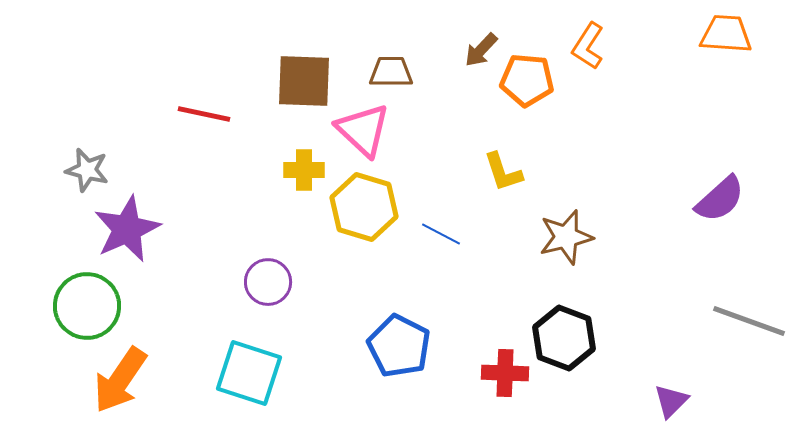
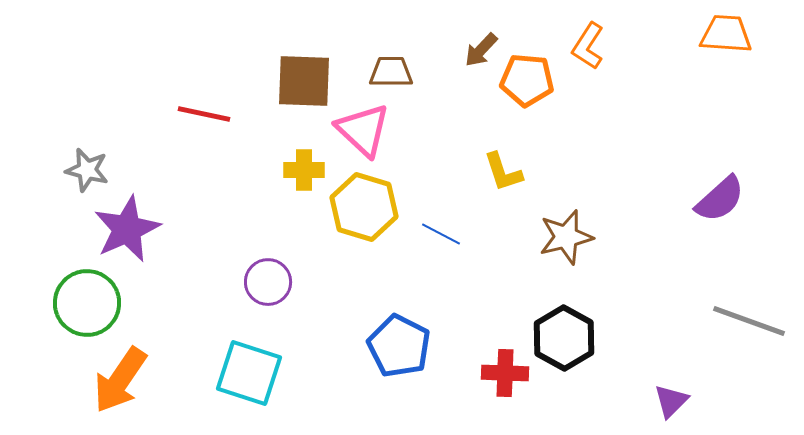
green circle: moved 3 px up
black hexagon: rotated 8 degrees clockwise
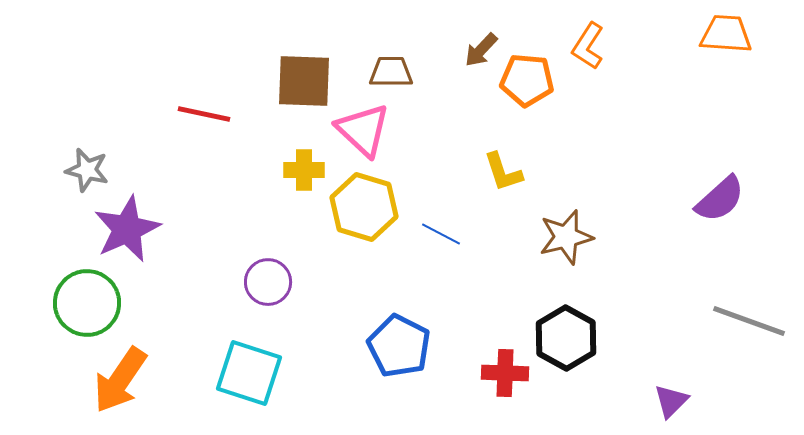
black hexagon: moved 2 px right
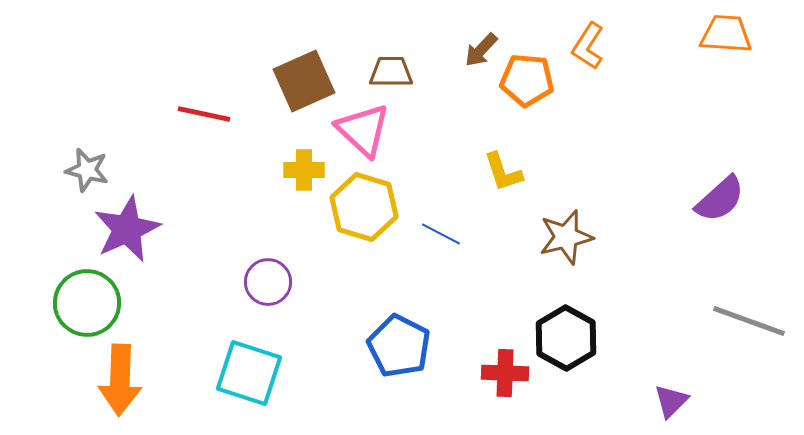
brown square: rotated 26 degrees counterclockwise
orange arrow: rotated 32 degrees counterclockwise
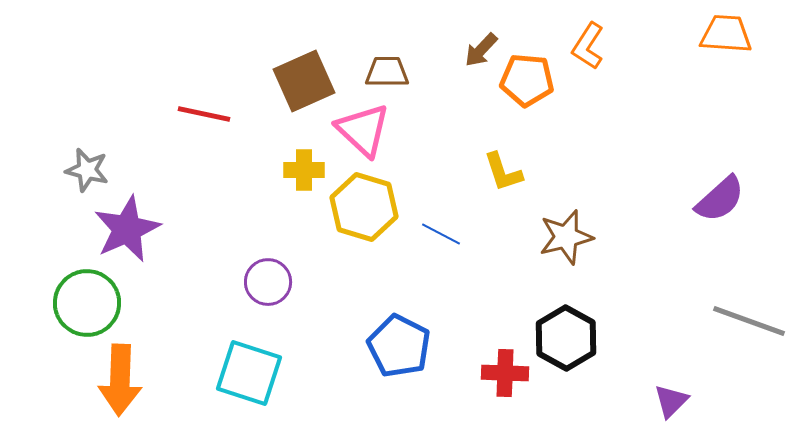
brown trapezoid: moved 4 px left
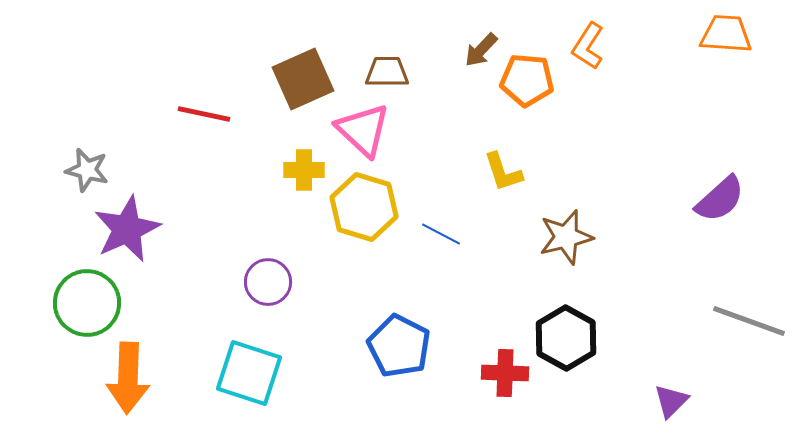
brown square: moved 1 px left, 2 px up
orange arrow: moved 8 px right, 2 px up
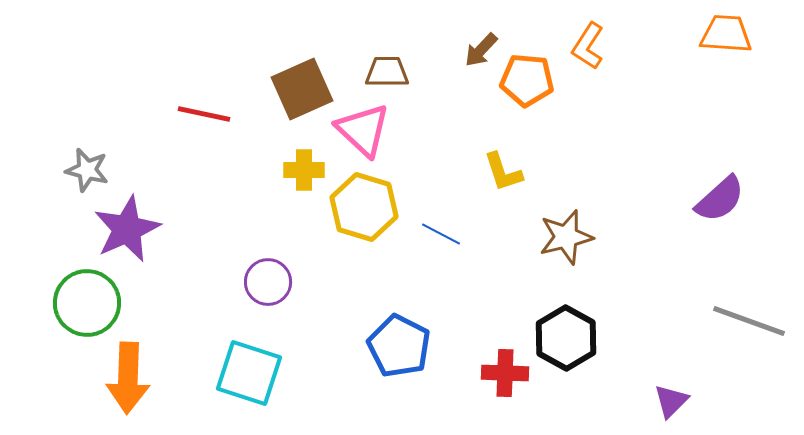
brown square: moved 1 px left, 10 px down
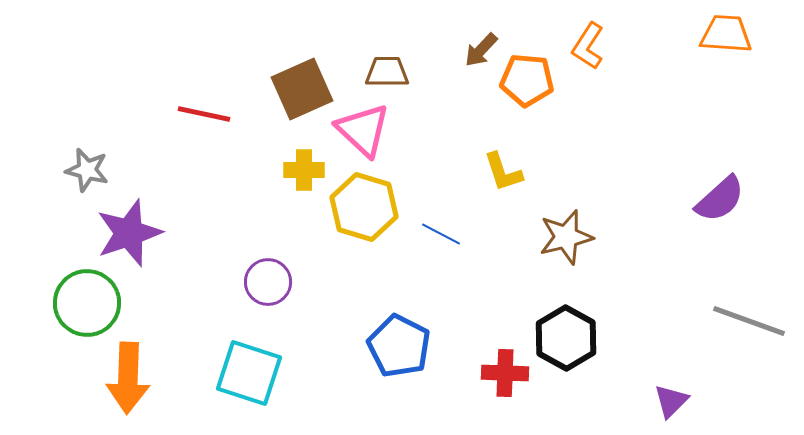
purple star: moved 2 px right, 4 px down; rotated 6 degrees clockwise
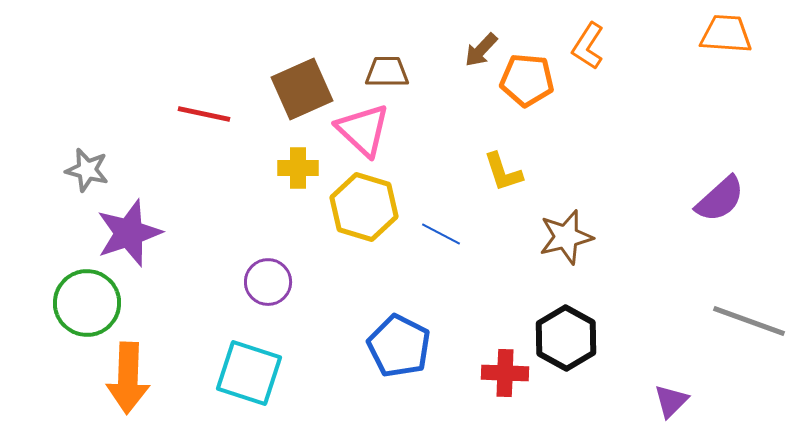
yellow cross: moved 6 px left, 2 px up
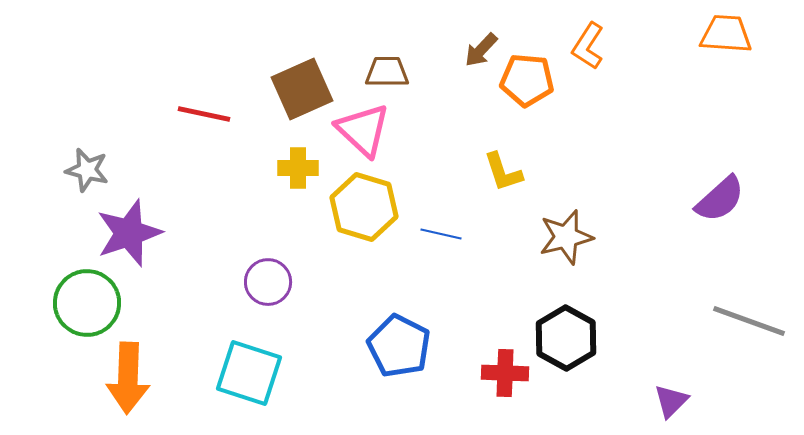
blue line: rotated 15 degrees counterclockwise
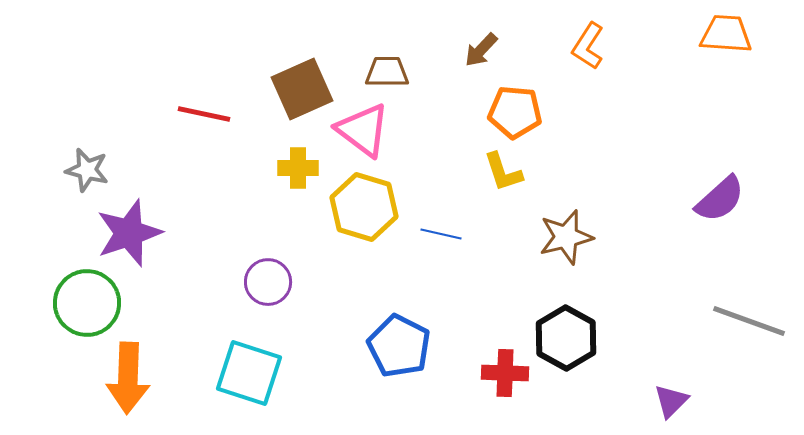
orange pentagon: moved 12 px left, 32 px down
pink triangle: rotated 6 degrees counterclockwise
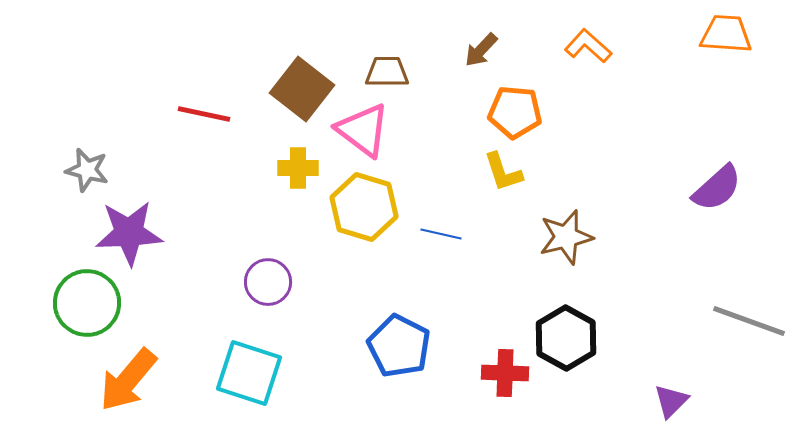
orange L-shape: rotated 99 degrees clockwise
brown square: rotated 28 degrees counterclockwise
purple semicircle: moved 3 px left, 11 px up
purple star: rotated 16 degrees clockwise
orange arrow: moved 2 px down; rotated 38 degrees clockwise
